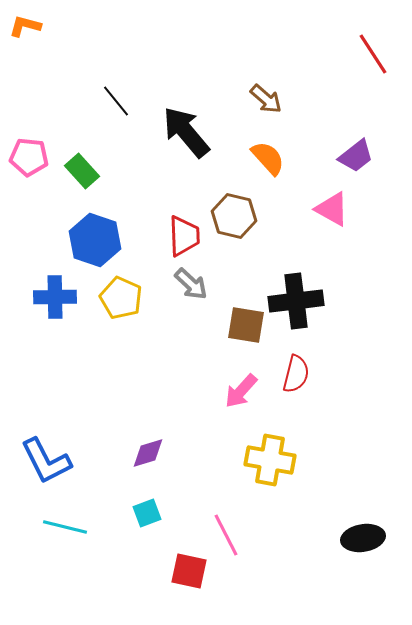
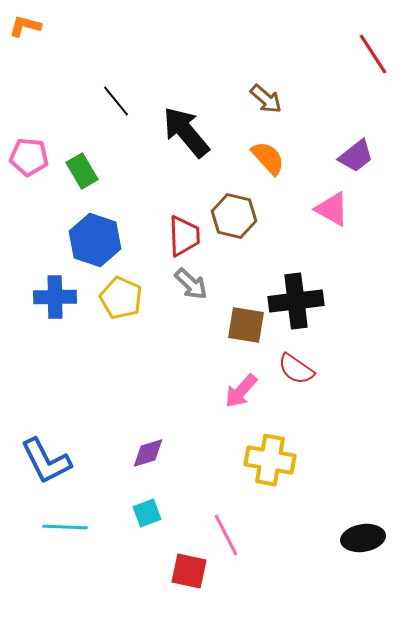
green rectangle: rotated 12 degrees clockwise
red semicircle: moved 5 px up; rotated 111 degrees clockwise
cyan line: rotated 12 degrees counterclockwise
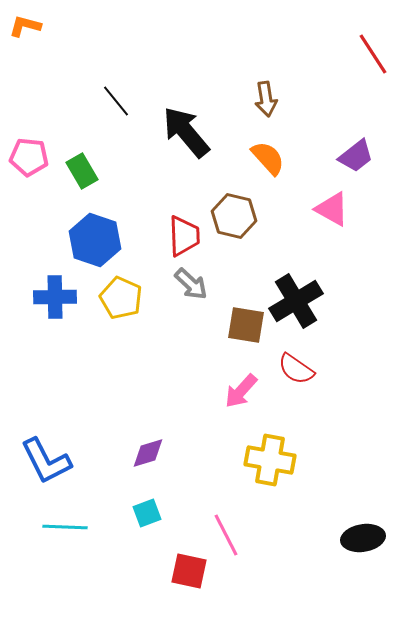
brown arrow: rotated 40 degrees clockwise
black cross: rotated 24 degrees counterclockwise
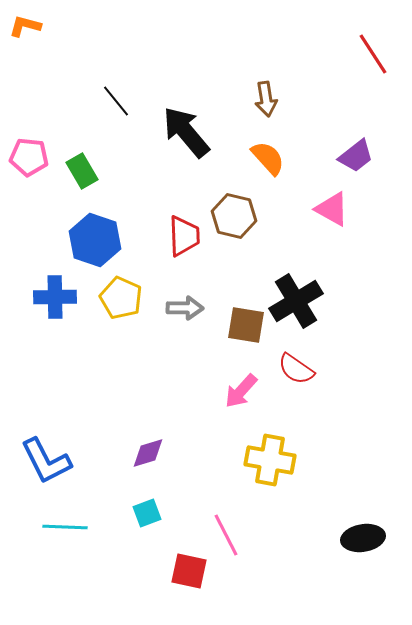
gray arrow: moved 6 px left, 24 px down; rotated 42 degrees counterclockwise
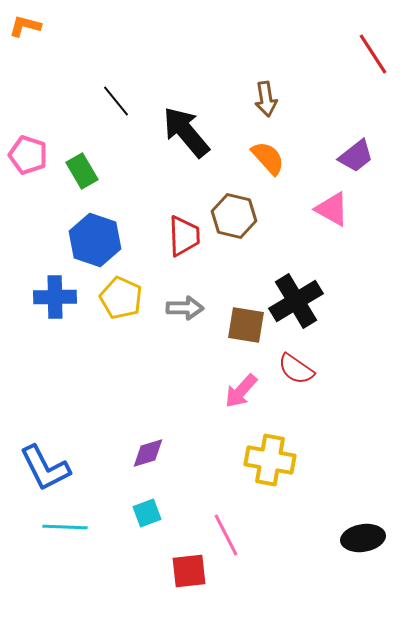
pink pentagon: moved 1 px left, 2 px up; rotated 12 degrees clockwise
blue L-shape: moved 1 px left, 7 px down
red square: rotated 18 degrees counterclockwise
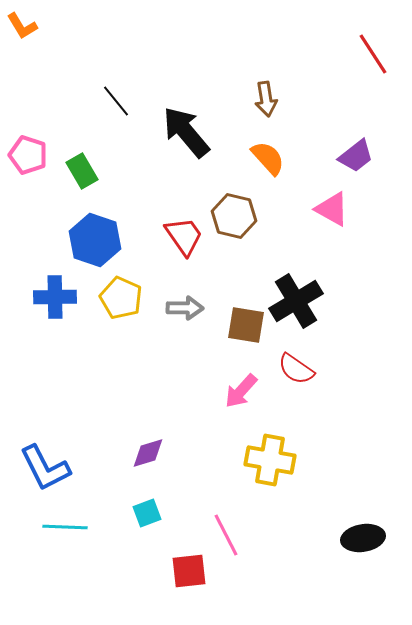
orange L-shape: moved 3 px left; rotated 136 degrees counterclockwise
red trapezoid: rotated 33 degrees counterclockwise
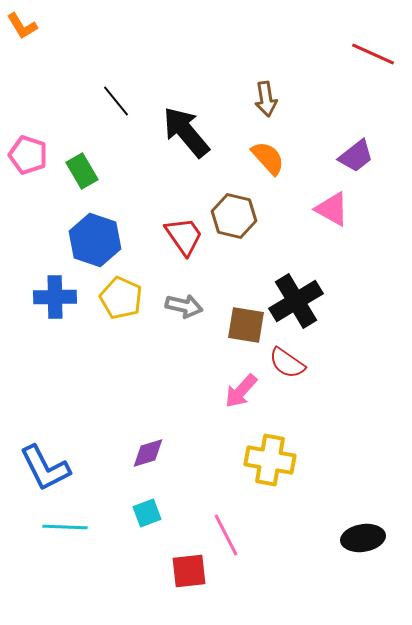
red line: rotated 33 degrees counterclockwise
gray arrow: moved 1 px left, 2 px up; rotated 12 degrees clockwise
red semicircle: moved 9 px left, 6 px up
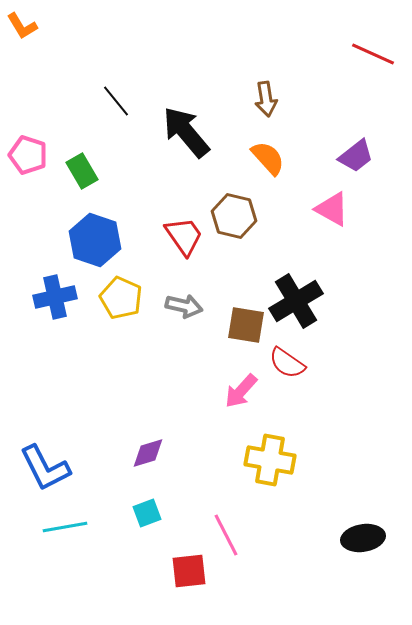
blue cross: rotated 12 degrees counterclockwise
cyan line: rotated 12 degrees counterclockwise
